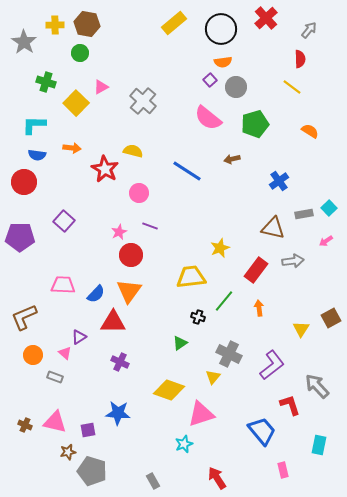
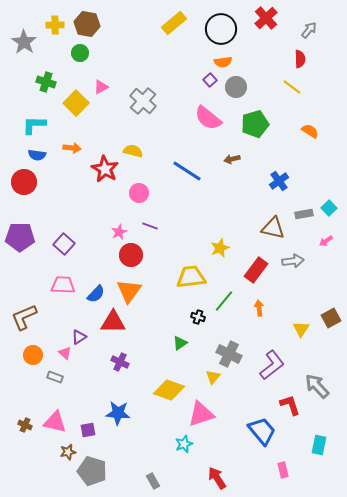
purple square at (64, 221): moved 23 px down
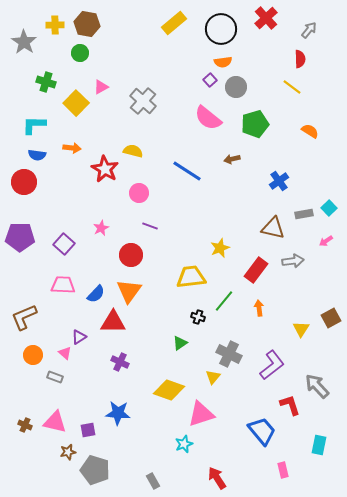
pink star at (119, 232): moved 18 px left, 4 px up
gray pentagon at (92, 471): moved 3 px right, 1 px up
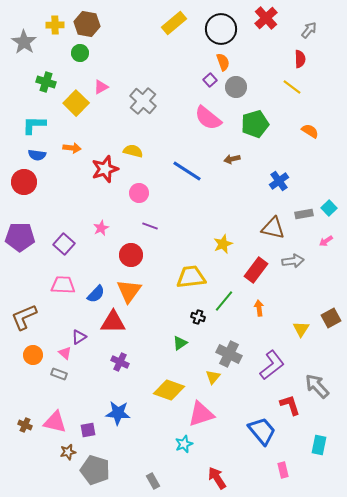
orange semicircle at (223, 62): rotated 102 degrees counterclockwise
red star at (105, 169): rotated 24 degrees clockwise
yellow star at (220, 248): moved 3 px right, 4 px up
gray rectangle at (55, 377): moved 4 px right, 3 px up
